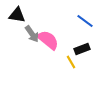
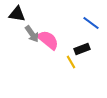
black triangle: moved 1 px up
blue line: moved 6 px right, 2 px down
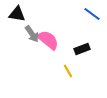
blue line: moved 1 px right, 9 px up
yellow line: moved 3 px left, 9 px down
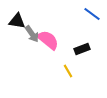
black triangle: moved 7 px down
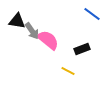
gray arrow: moved 3 px up
yellow line: rotated 32 degrees counterclockwise
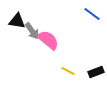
black rectangle: moved 14 px right, 23 px down
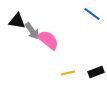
yellow line: moved 2 px down; rotated 40 degrees counterclockwise
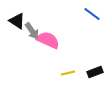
black triangle: rotated 24 degrees clockwise
pink semicircle: rotated 15 degrees counterclockwise
black rectangle: moved 1 px left
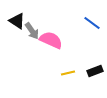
blue line: moved 9 px down
pink semicircle: moved 3 px right
black rectangle: moved 1 px up
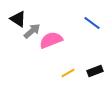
black triangle: moved 1 px right, 2 px up
gray arrow: rotated 96 degrees counterclockwise
pink semicircle: rotated 45 degrees counterclockwise
yellow line: rotated 16 degrees counterclockwise
